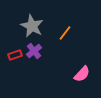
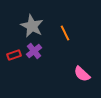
orange line: rotated 63 degrees counterclockwise
red rectangle: moved 1 px left
pink semicircle: rotated 90 degrees clockwise
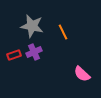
gray star: rotated 15 degrees counterclockwise
orange line: moved 2 px left, 1 px up
purple cross: moved 1 px down; rotated 14 degrees clockwise
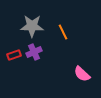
gray star: rotated 10 degrees counterclockwise
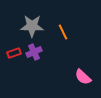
red rectangle: moved 2 px up
pink semicircle: moved 1 px right, 3 px down
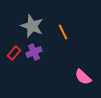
gray star: rotated 20 degrees clockwise
red rectangle: rotated 32 degrees counterclockwise
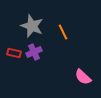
red rectangle: rotated 64 degrees clockwise
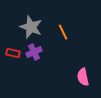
gray star: moved 1 px left, 1 px down
red rectangle: moved 1 px left
pink semicircle: rotated 36 degrees clockwise
